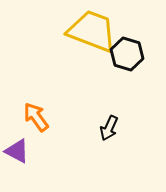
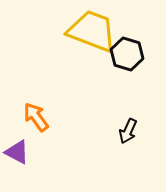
black arrow: moved 19 px right, 3 px down
purple triangle: moved 1 px down
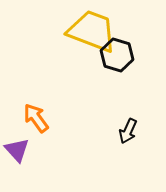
black hexagon: moved 10 px left, 1 px down
orange arrow: moved 1 px down
purple triangle: moved 2 px up; rotated 20 degrees clockwise
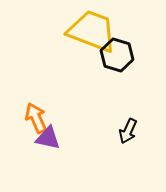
orange arrow: rotated 12 degrees clockwise
purple triangle: moved 31 px right, 12 px up; rotated 36 degrees counterclockwise
